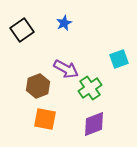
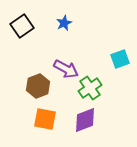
black square: moved 4 px up
cyan square: moved 1 px right
purple diamond: moved 9 px left, 4 px up
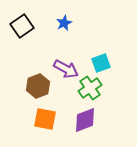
cyan square: moved 19 px left, 4 px down
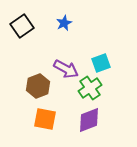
purple diamond: moved 4 px right
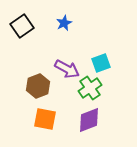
purple arrow: moved 1 px right
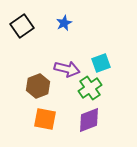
purple arrow: rotated 15 degrees counterclockwise
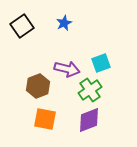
green cross: moved 2 px down
